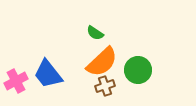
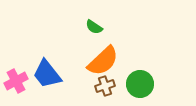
green semicircle: moved 1 px left, 6 px up
orange semicircle: moved 1 px right, 1 px up
green circle: moved 2 px right, 14 px down
blue trapezoid: moved 1 px left
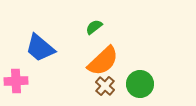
green semicircle: rotated 108 degrees clockwise
blue trapezoid: moved 7 px left, 26 px up; rotated 12 degrees counterclockwise
pink cross: rotated 25 degrees clockwise
brown cross: rotated 30 degrees counterclockwise
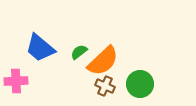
green semicircle: moved 15 px left, 25 px down
brown cross: rotated 18 degrees counterclockwise
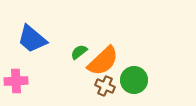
blue trapezoid: moved 8 px left, 9 px up
green circle: moved 6 px left, 4 px up
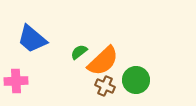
green circle: moved 2 px right
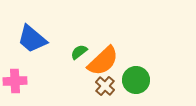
pink cross: moved 1 px left
brown cross: rotated 18 degrees clockwise
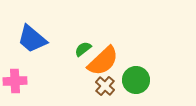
green semicircle: moved 4 px right, 3 px up
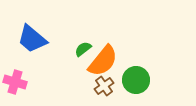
orange semicircle: rotated 8 degrees counterclockwise
pink cross: moved 1 px down; rotated 20 degrees clockwise
brown cross: moved 1 px left; rotated 12 degrees clockwise
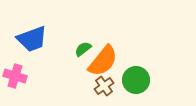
blue trapezoid: rotated 60 degrees counterclockwise
pink cross: moved 6 px up
